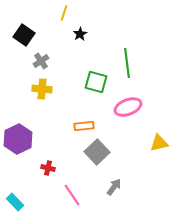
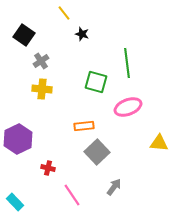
yellow line: rotated 56 degrees counterclockwise
black star: moved 2 px right; rotated 24 degrees counterclockwise
yellow triangle: rotated 18 degrees clockwise
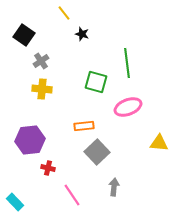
purple hexagon: moved 12 px right, 1 px down; rotated 20 degrees clockwise
gray arrow: rotated 30 degrees counterclockwise
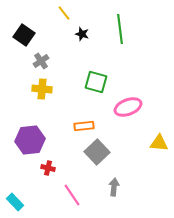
green line: moved 7 px left, 34 px up
